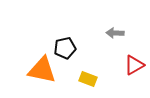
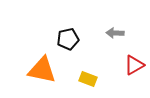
black pentagon: moved 3 px right, 9 px up
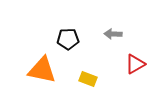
gray arrow: moved 2 px left, 1 px down
black pentagon: rotated 10 degrees clockwise
red triangle: moved 1 px right, 1 px up
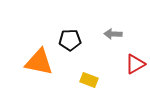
black pentagon: moved 2 px right, 1 px down
orange triangle: moved 3 px left, 8 px up
yellow rectangle: moved 1 px right, 1 px down
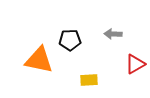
orange triangle: moved 2 px up
yellow rectangle: rotated 24 degrees counterclockwise
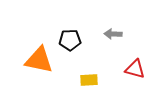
red triangle: moved 5 px down; rotated 45 degrees clockwise
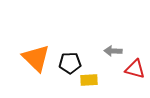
gray arrow: moved 17 px down
black pentagon: moved 23 px down
orange triangle: moved 3 px left, 2 px up; rotated 32 degrees clockwise
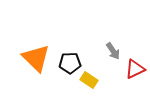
gray arrow: rotated 126 degrees counterclockwise
red triangle: rotated 40 degrees counterclockwise
yellow rectangle: rotated 36 degrees clockwise
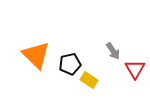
orange triangle: moved 3 px up
black pentagon: moved 1 px down; rotated 10 degrees counterclockwise
red triangle: rotated 35 degrees counterclockwise
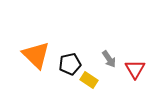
gray arrow: moved 4 px left, 8 px down
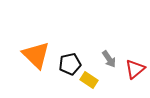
red triangle: rotated 20 degrees clockwise
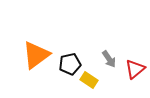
orange triangle: rotated 40 degrees clockwise
